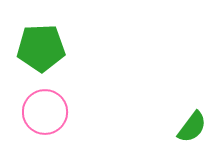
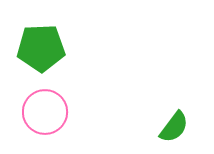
green semicircle: moved 18 px left
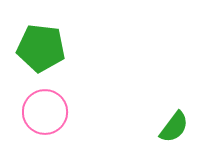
green pentagon: rotated 9 degrees clockwise
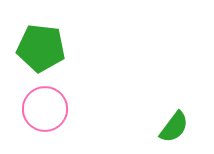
pink circle: moved 3 px up
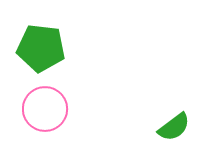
green semicircle: rotated 16 degrees clockwise
